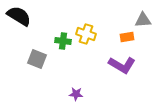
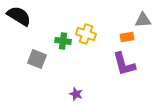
purple L-shape: moved 2 px right, 1 px up; rotated 44 degrees clockwise
purple star: rotated 16 degrees clockwise
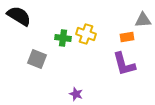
green cross: moved 3 px up
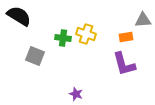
orange rectangle: moved 1 px left
gray square: moved 2 px left, 3 px up
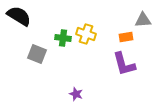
gray square: moved 2 px right, 2 px up
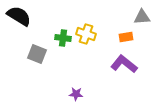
gray triangle: moved 1 px left, 3 px up
purple L-shape: rotated 144 degrees clockwise
purple star: rotated 16 degrees counterclockwise
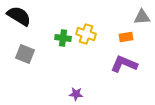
gray square: moved 12 px left
purple L-shape: rotated 16 degrees counterclockwise
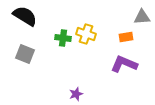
black semicircle: moved 6 px right
purple star: rotated 24 degrees counterclockwise
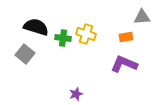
black semicircle: moved 11 px right, 11 px down; rotated 15 degrees counterclockwise
gray square: rotated 18 degrees clockwise
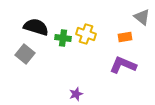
gray triangle: rotated 42 degrees clockwise
orange rectangle: moved 1 px left
purple L-shape: moved 1 px left, 1 px down
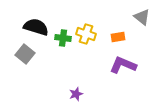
orange rectangle: moved 7 px left
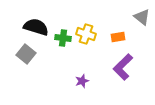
gray square: moved 1 px right
purple L-shape: moved 2 px down; rotated 68 degrees counterclockwise
purple star: moved 6 px right, 13 px up
